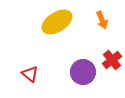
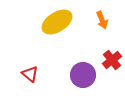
purple circle: moved 3 px down
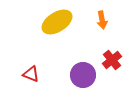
orange arrow: rotated 12 degrees clockwise
red triangle: moved 1 px right; rotated 18 degrees counterclockwise
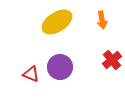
purple circle: moved 23 px left, 8 px up
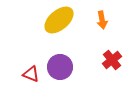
yellow ellipse: moved 2 px right, 2 px up; rotated 8 degrees counterclockwise
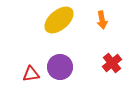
red cross: moved 3 px down
red triangle: rotated 30 degrees counterclockwise
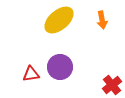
red cross: moved 22 px down
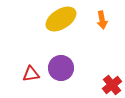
yellow ellipse: moved 2 px right, 1 px up; rotated 8 degrees clockwise
purple circle: moved 1 px right, 1 px down
